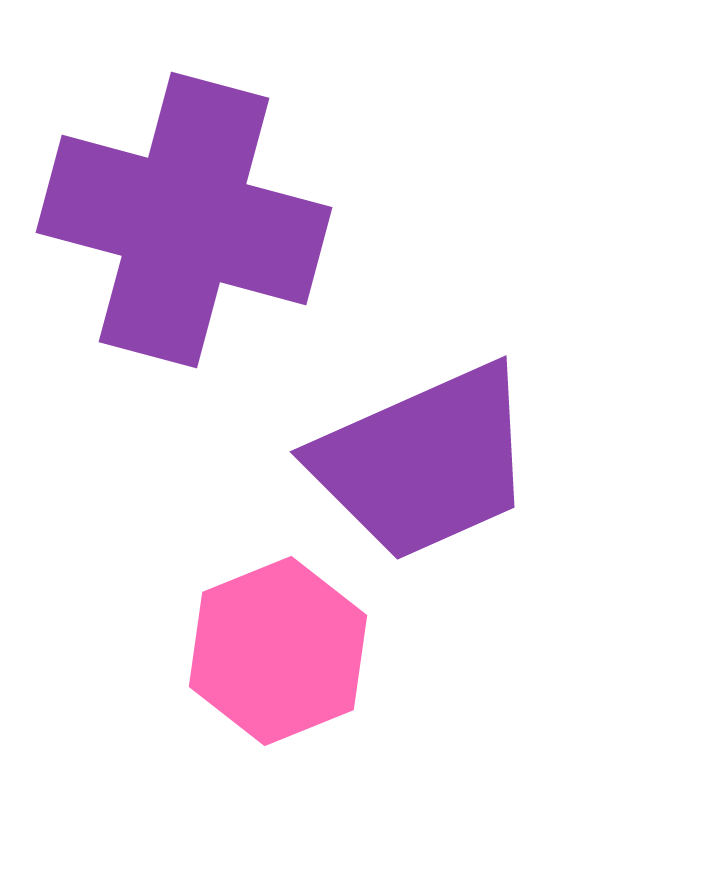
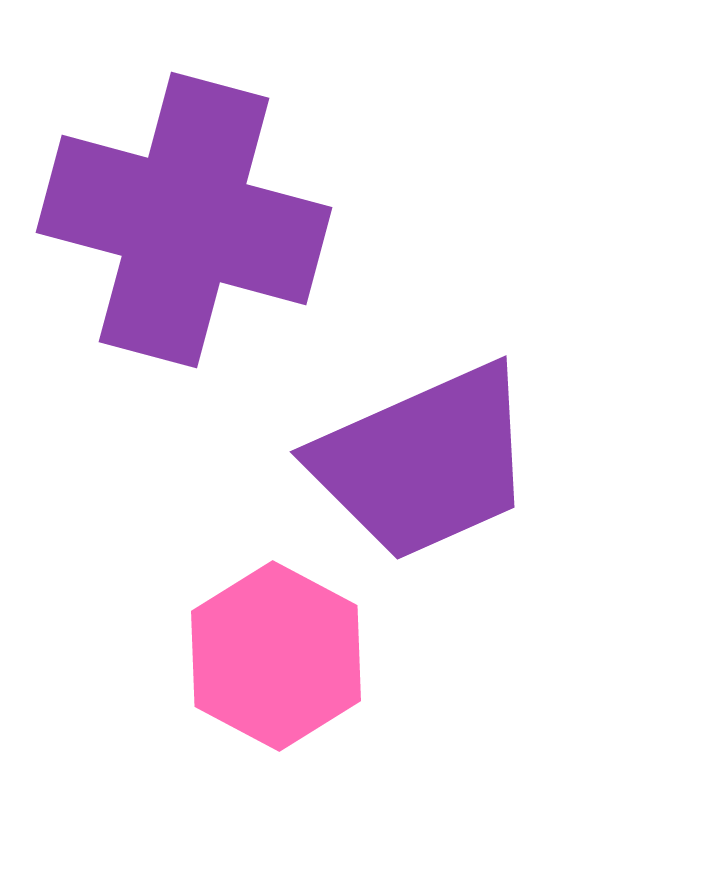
pink hexagon: moved 2 px left, 5 px down; rotated 10 degrees counterclockwise
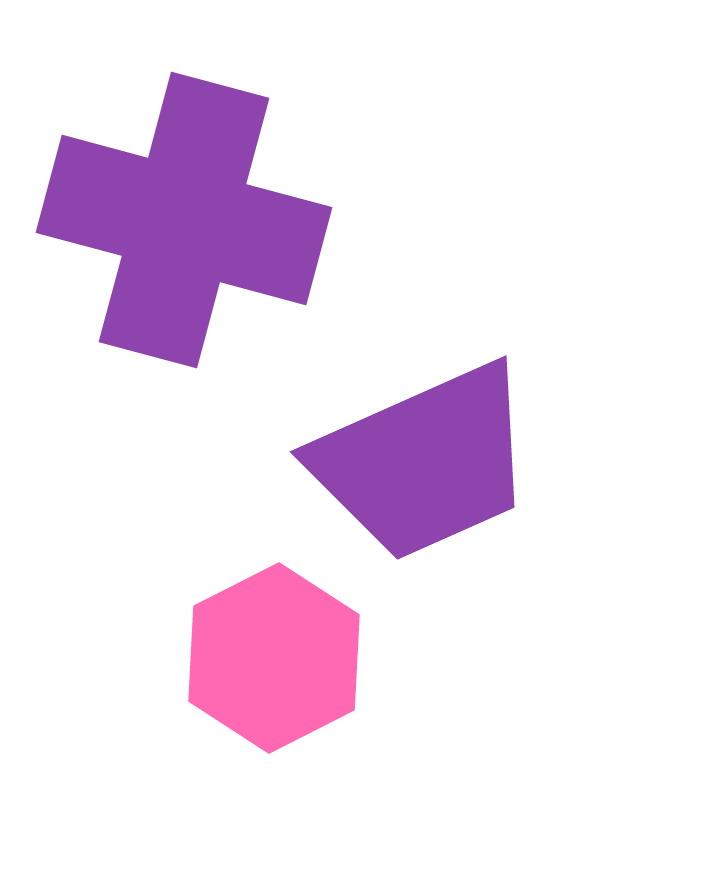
pink hexagon: moved 2 px left, 2 px down; rotated 5 degrees clockwise
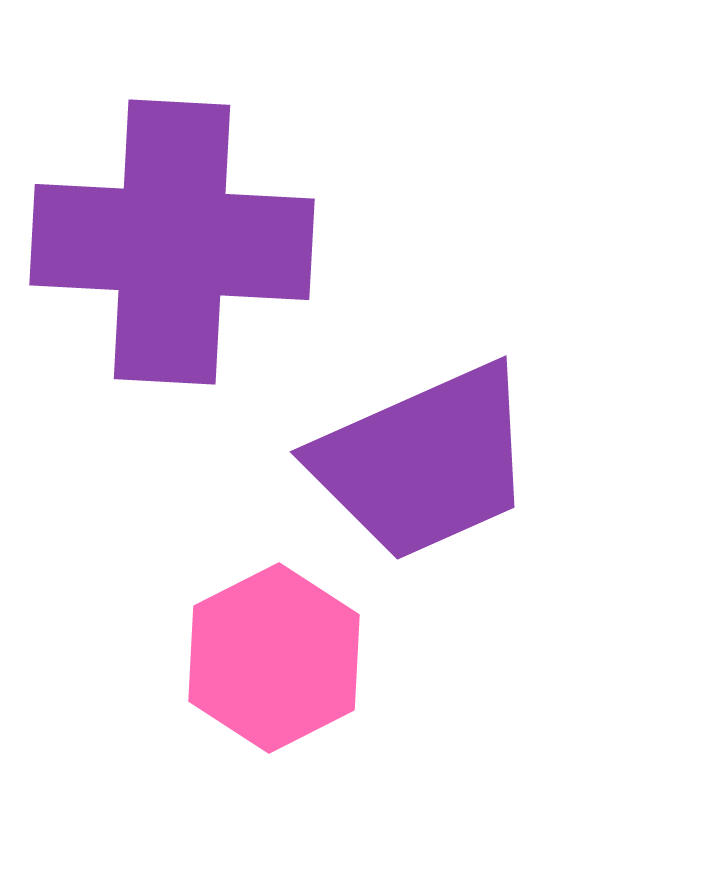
purple cross: moved 12 px left, 22 px down; rotated 12 degrees counterclockwise
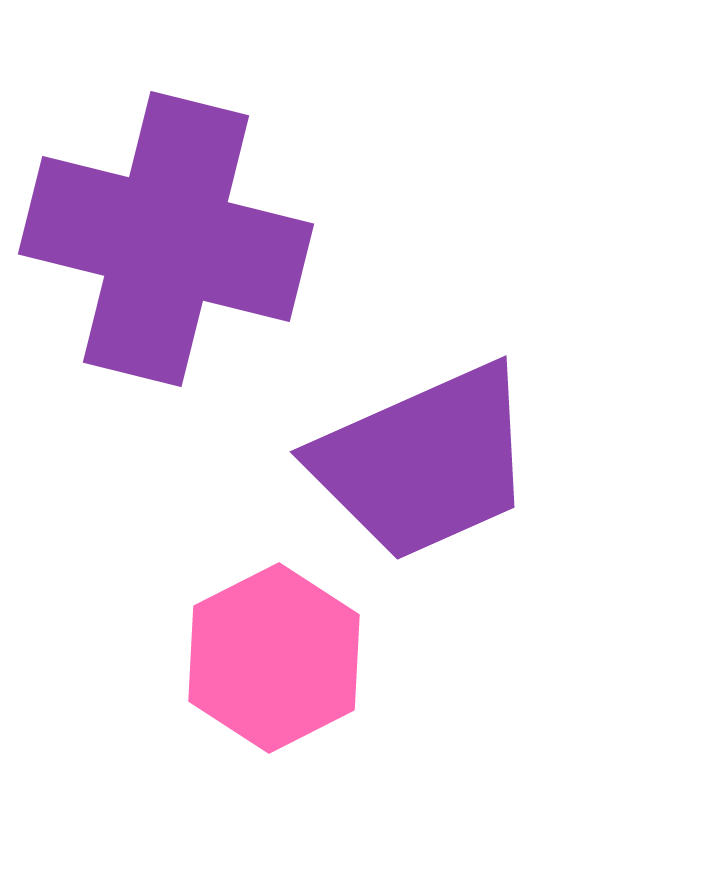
purple cross: moved 6 px left, 3 px up; rotated 11 degrees clockwise
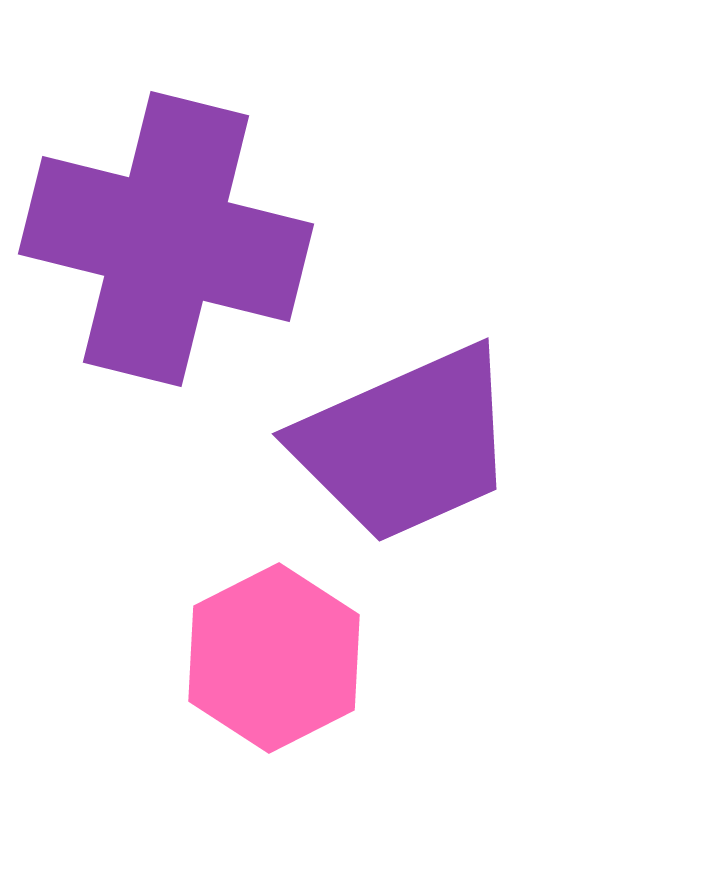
purple trapezoid: moved 18 px left, 18 px up
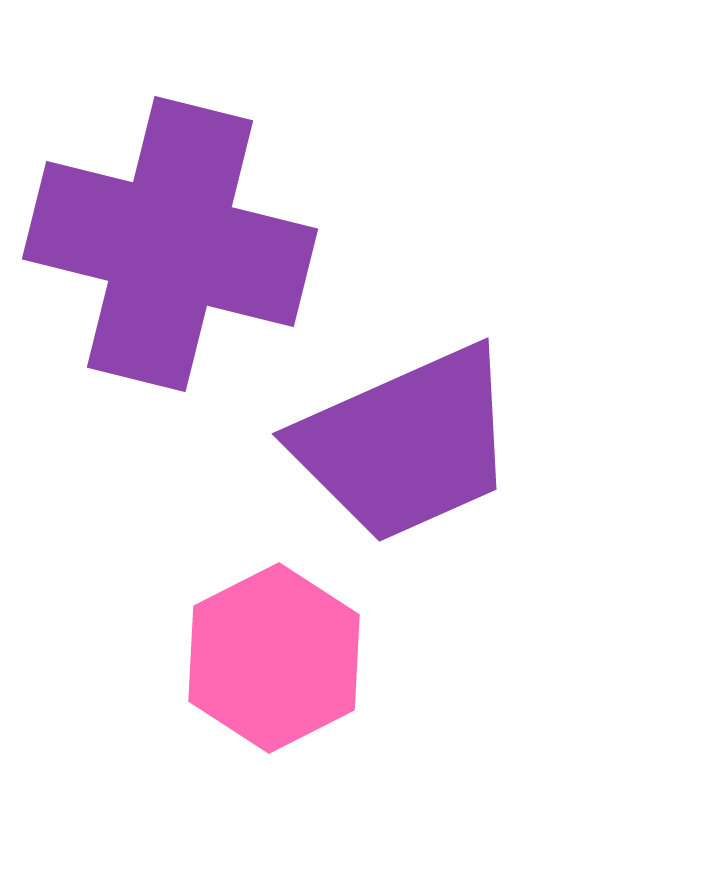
purple cross: moved 4 px right, 5 px down
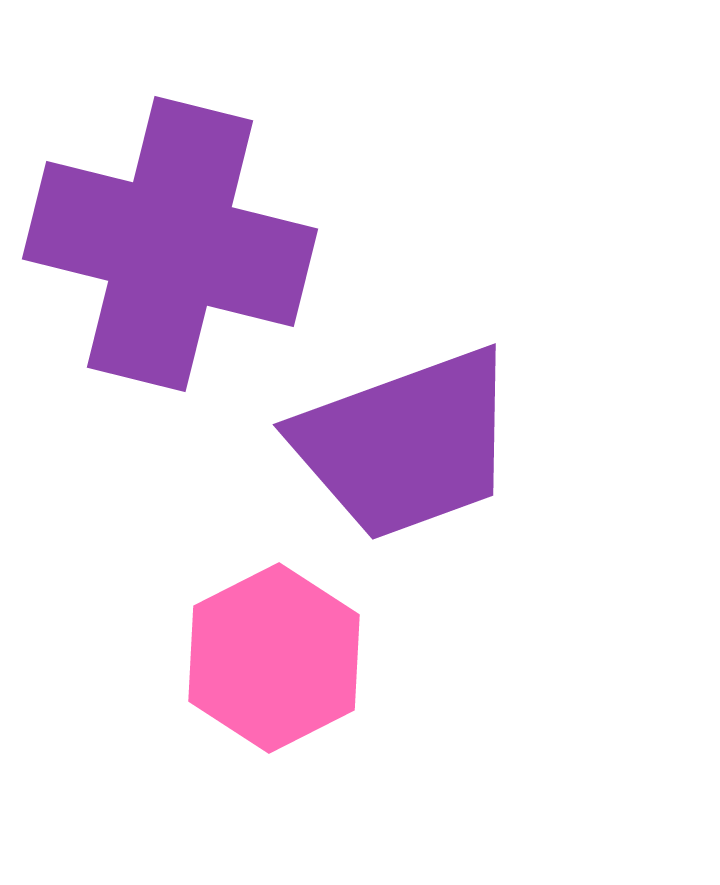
purple trapezoid: rotated 4 degrees clockwise
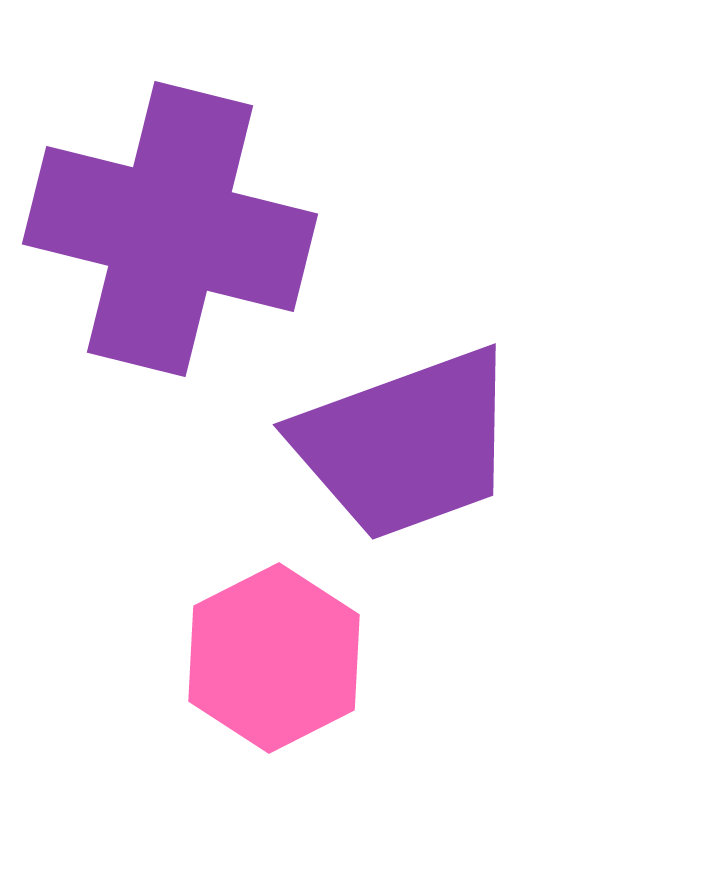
purple cross: moved 15 px up
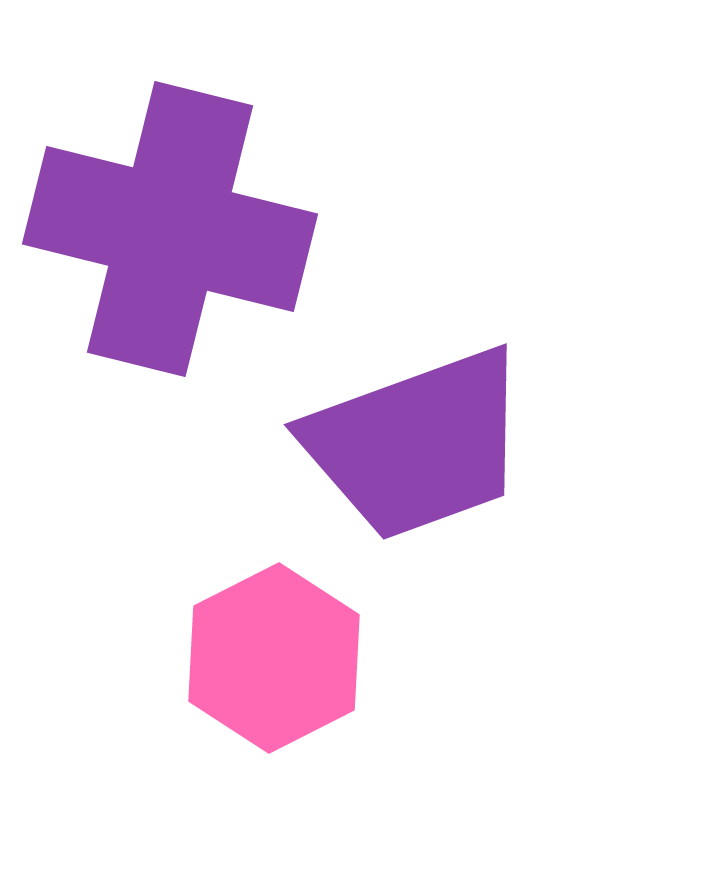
purple trapezoid: moved 11 px right
